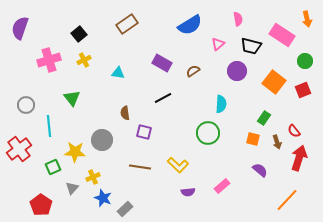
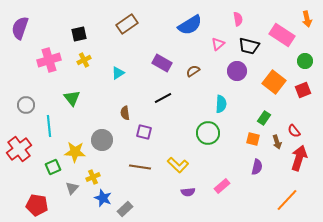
black square at (79, 34): rotated 28 degrees clockwise
black trapezoid at (251, 46): moved 2 px left
cyan triangle at (118, 73): rotated 40 degrees counterclockwise
purple semicircle at (260, 170): moved 3 px left, 3 px up; rotated 63 degrees clockwise
red pentagon at (41, 205): moved 4 px left; rotated 25 degrees counterclockwise
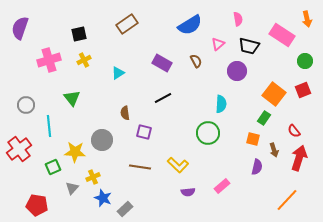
brown semicircle at (193, 71): moved 3 px right, 10 px up; rotated 96 degrees clockwise
orange square at (274, 82): moved 12 px down
brown arrow at (277, 142): moved 3 px left, 8 px down
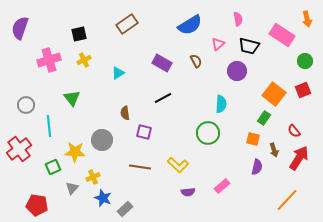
red arrow at (299, 158): rotated 15 degrees clockwise
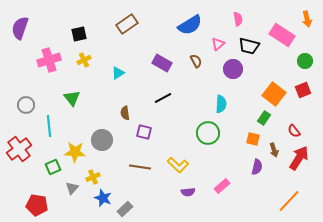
purple circle at (237, 71): moved 4 px left, 2 px up
orange line at (287, 200): moved 2 px right, 1 px down
